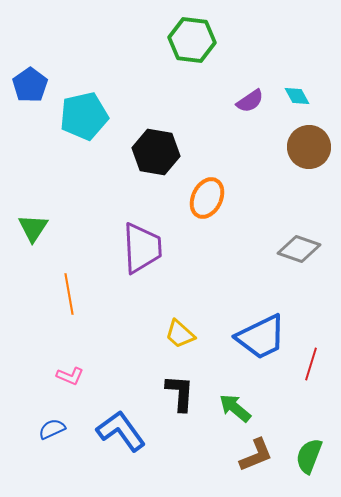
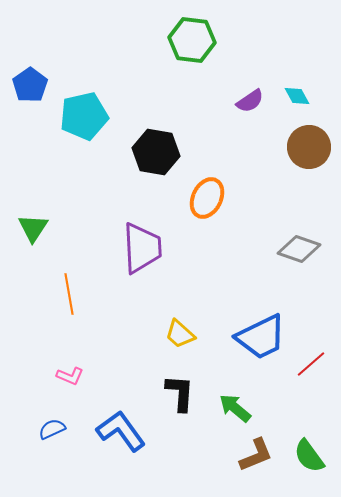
red line: rotated 32 degrees clockwise
green semicircle: rotated 57 degrees counterclockwise
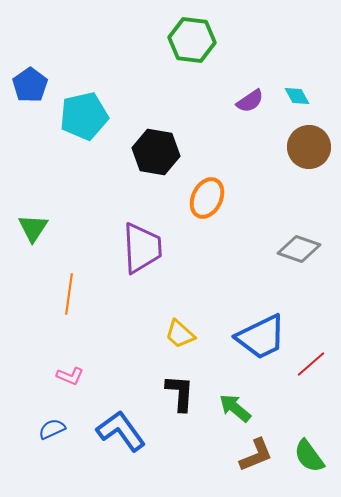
orange line: rotated 18 degrees clockwise
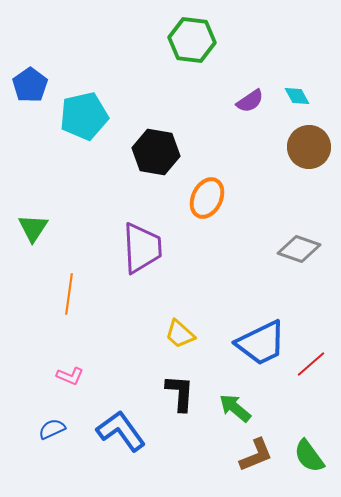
blue trapezoid: moved 6 px down
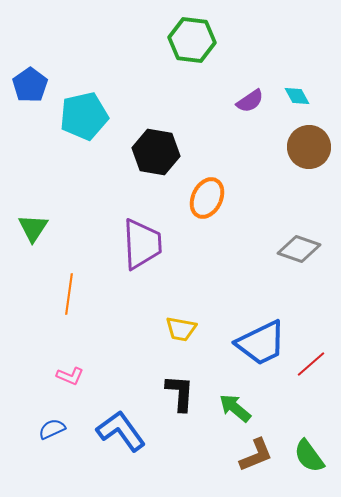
purple trapezoid: moved 4 px up
yellow trapezoid: moved 1 px right, 5 px up; rotated 32 degrees counterclockwise
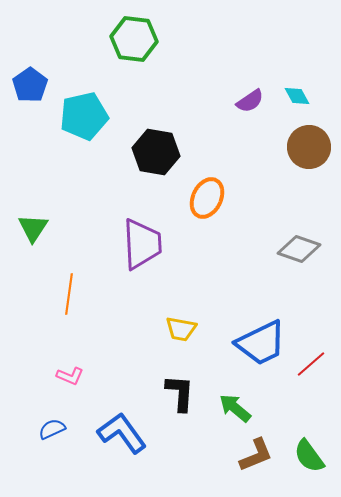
green hexagon: moved 58 px left, 1 px up
blue L-shape: moved 1 px right, 2 px down
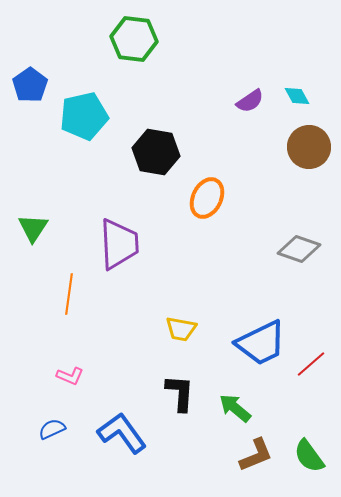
purple trapezoid: moved 23 px left
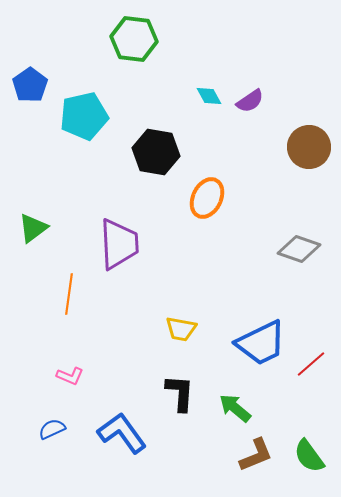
cyan diamond: moved 88 px left
green triangle: rotated 20 degrees clockwise
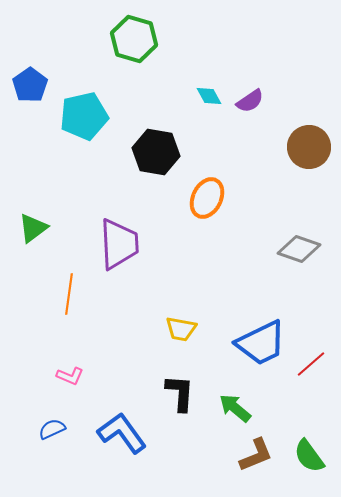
green hexagon: rotated 9 degrees clockwise
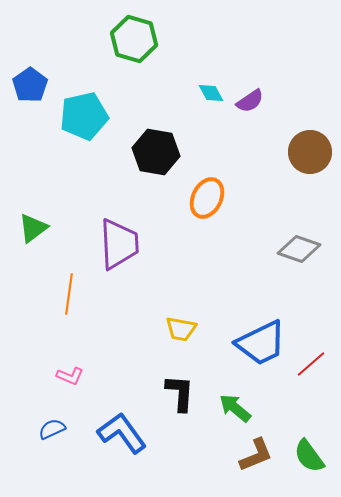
cyan diamond: moved 2 px right, 3 px up
brown circle: moved 1 px right, 5 px down
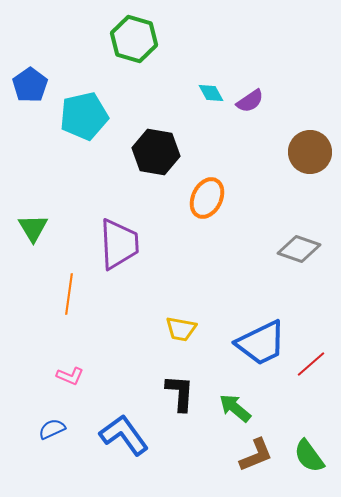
green triangle: rotated 24 degrees counterclockwise
blue L-shape: moved 2 px right, 2 px down
